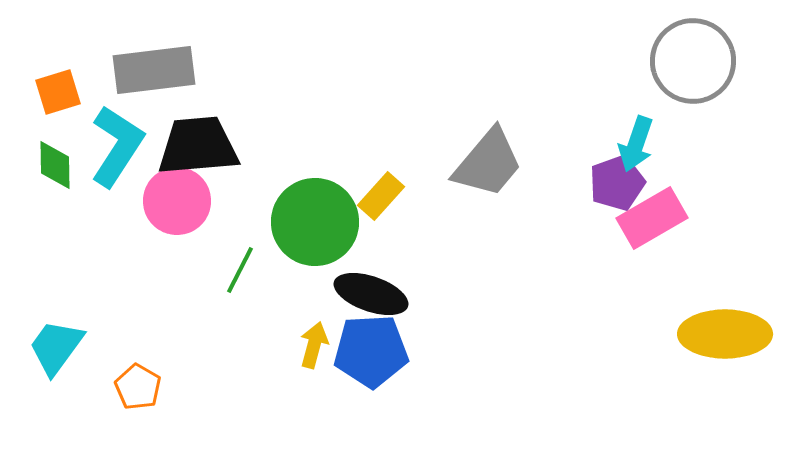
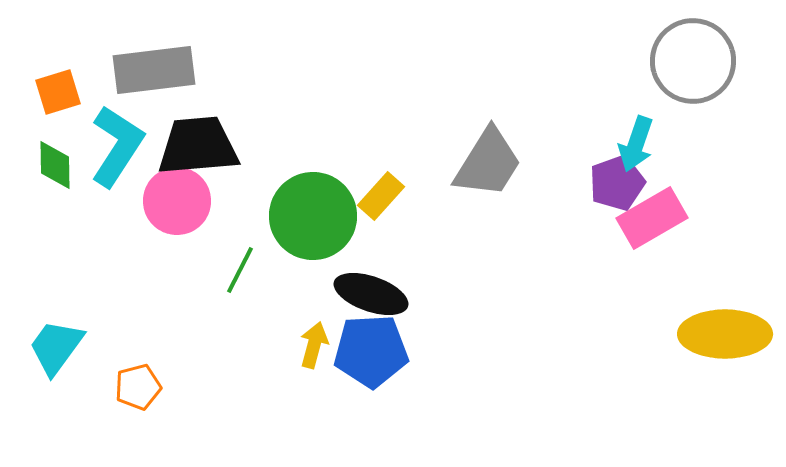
gray trapezoid: rotated 8 degrees counterclockwise
green circle: moved 2 px left, 6 px up
orange pentagon: rotated 27 degrees clockwise
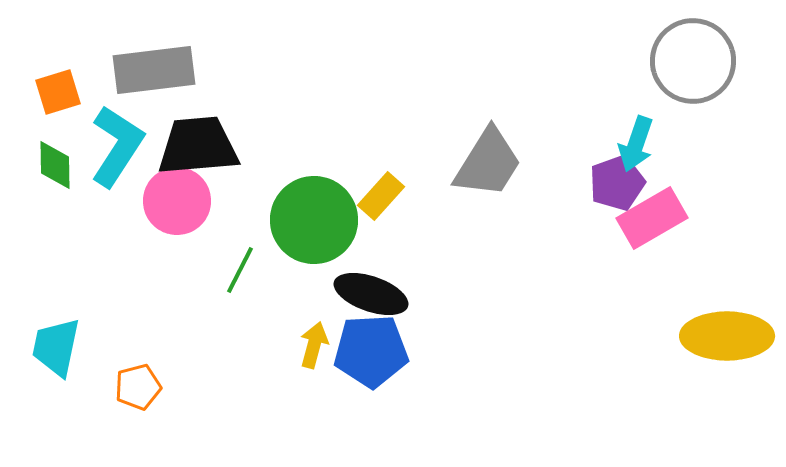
green circle: moved 1 px right, 4 px down
yellow ellipse: moved 2 px right, 2 px down
cyan trapezoid: rotated 24 degrees counterclockwise
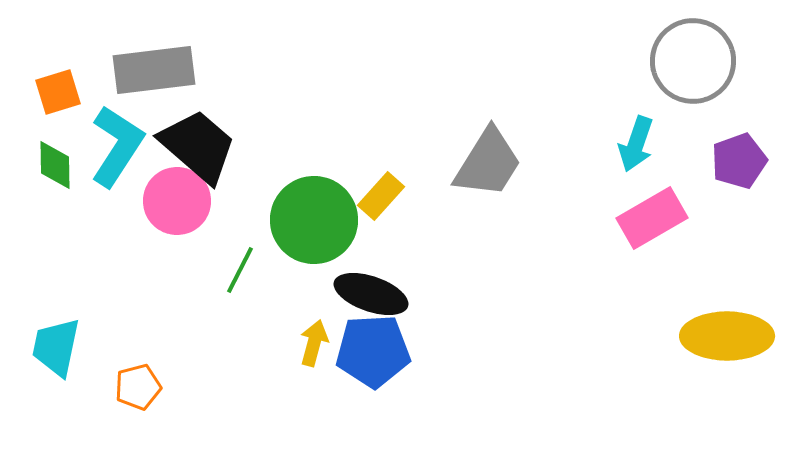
black trapezoid: rotated 46 degrees clockwise
purple pentagon: moved 122 px right, 22 px up
yellow arrow: moved 2 px up
blue pentagon: moved 2 px right
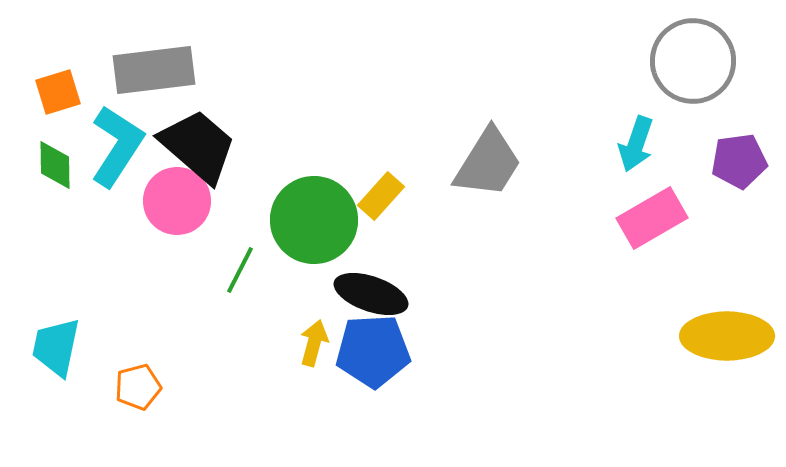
purple pentagon: rotated 12 degrees clockwise
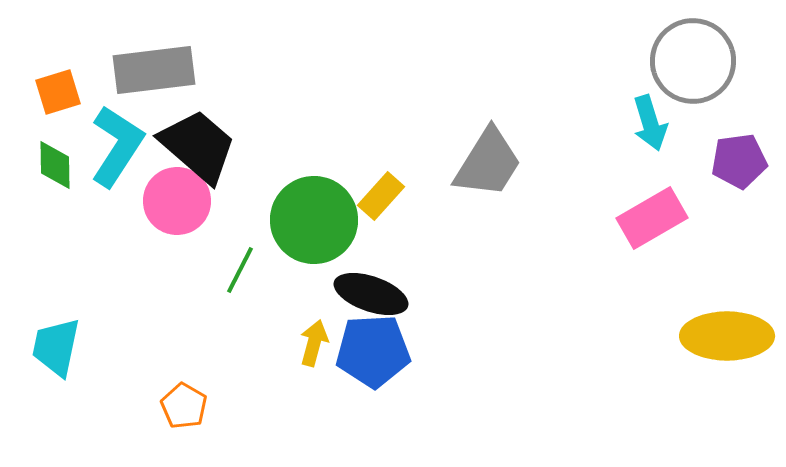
cyan arrow: moved 14 px right, 21 px up; rotated 36 degrees counterclockwise
orange pentagon: moved 46 px right, 19 px down; rotated 27 degrees counterclockwise
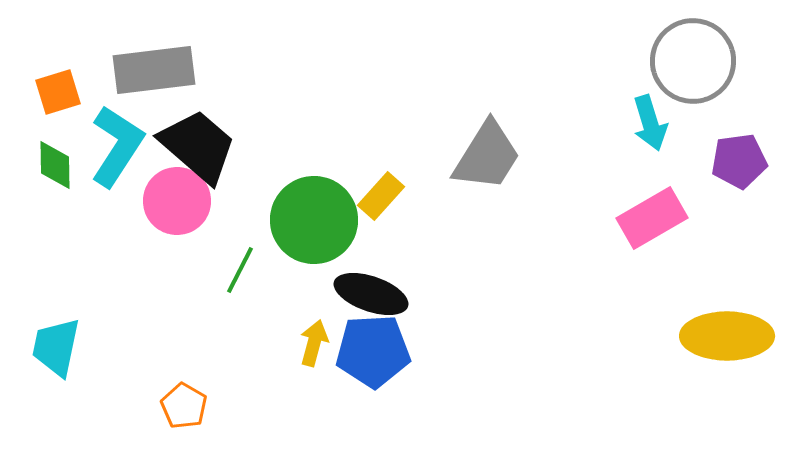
gray trapezoid: moved 1 px left, 7 px up
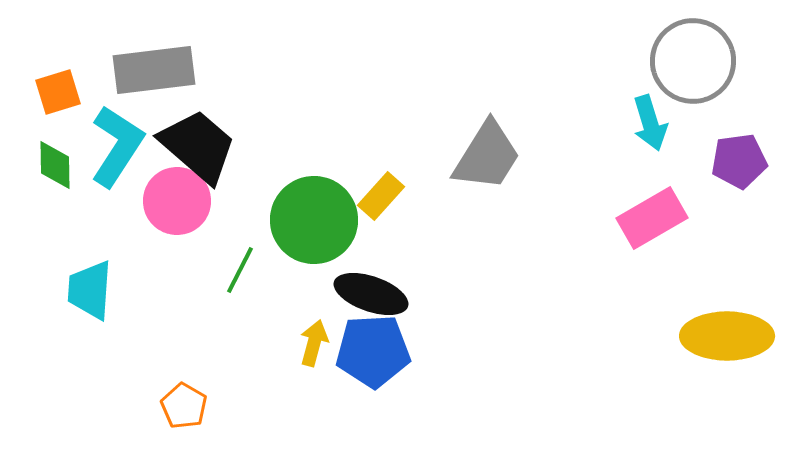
cyan trapezoid: moved 34 px right, 57 px up; rotated 8 degrees counterclockwise
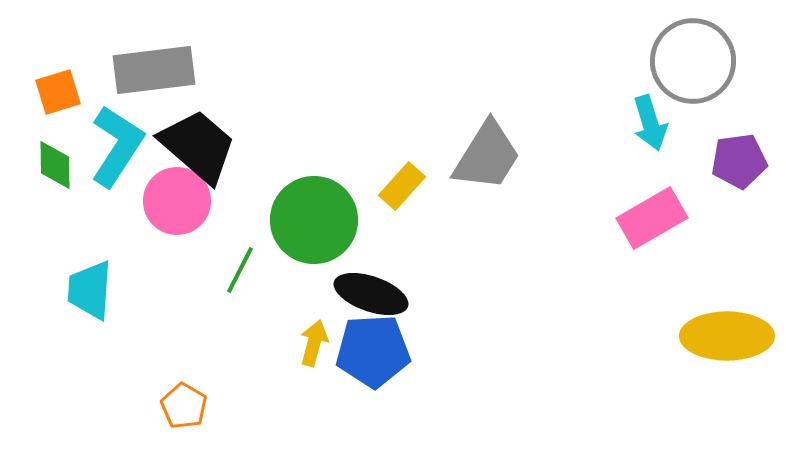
yellow rectangle: moved 21 px right, 10 px up
